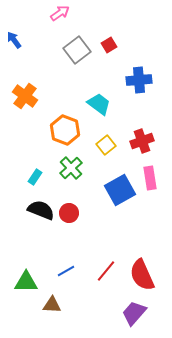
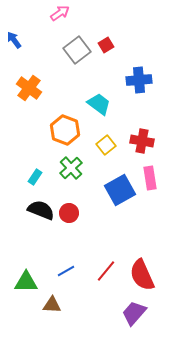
red square: moved 3 px left
orange cross: moved 4 px right, 8 px up
red cross: rotated 30 degrees clockwise
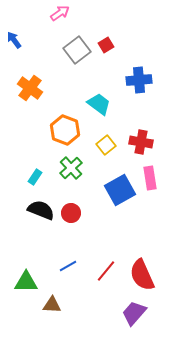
orange cross: moved 1 px right
red cross: moved 1 px left, 1 px down
red circle: moved 2 px right
blue line: moved 2 px right, 5 px up
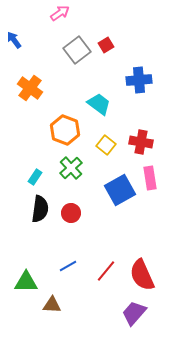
yellow square: rotated 12 degrees counterclockwise
black semicircle: moved 1 px left, 1 px up; rotated 76 degrees clockwise
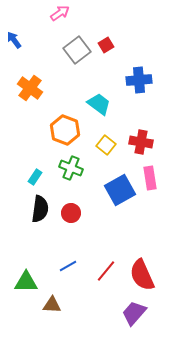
green cross: rotated 25 degrees counterclockwise
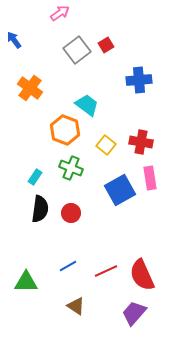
cyan trapezoid: moved 12 px left, 1 px down
red line: rotated 25 degrees clockwise
brown triangle: moved 24 px right, 1 px down; rotated 30 degrees clockwise
